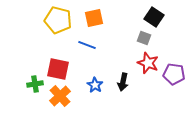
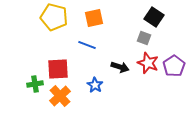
yellow pentagon: moved 4 px left, 3 px up
red square: rotated 15 degrees counterclockwise
purple pentagon: moved 8 px up; rotated 30 degrees clockwise
black arrow: moved 3 px left, 15 px up; rotated 84 degrees counterclockwise
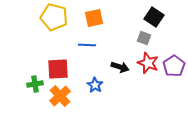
blue line: rotated 18 degrees counterclockwise
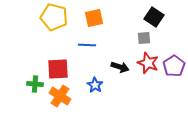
gray square: rotated 24 degrees counterclockwise
green cross: rotated 14 degrees clockwise
orange cross: rotated 15 degrees counterclockwise
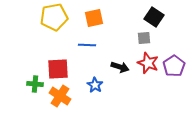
yellow pentagon: rotated 24 degrees counterclockwise
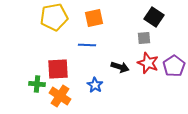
green cross: moved 2 px right
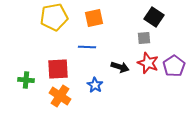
blue line: moved 2 px down
green cross: moved 11 px left, 4 px up
